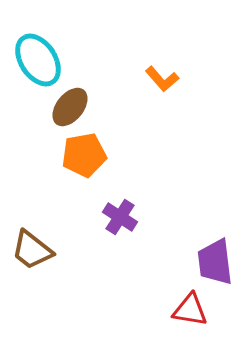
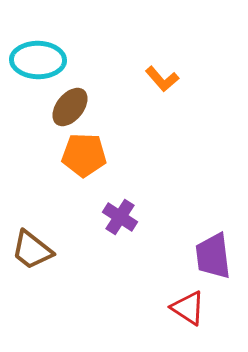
cyan ellipse: rotated 56 degrees counterclockwise
orange pentagon: rotated 12 degrees clockwise
purple trapezoid: moved 2 px left, 6 px up
red triangle: moved 2 px left, 2 px up; rotated 24 degrees clockwise
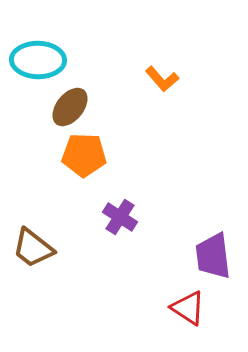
brown trapezoid: moved 1 px right, 2 px up
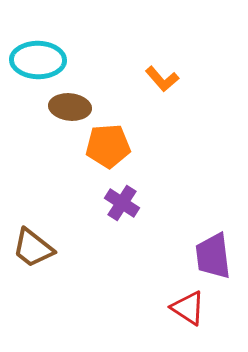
brown ellipse: rotated 57 degrees clockwise
orange pentagon: moved 24 px right, 9 px up; rotated 6 degrees counterclockwise
purple cross: moved 2 px right, 14 px up
